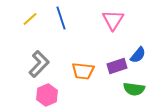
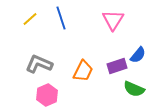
gray L-shape: rotated 112 degrees counterclockwise
orange trapezoid: rotated 70 degrees counterclockwise
green semicircle: rotated 15 degrees clockwise
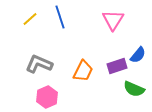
blue line: moved 1 px left, 1 px up
pink hexagon: moved 2 px down
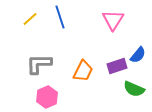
gray L-shape: rotated 24 degrees counterclockwise
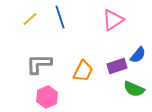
pink triangle: rotated 25 degrees clockwise
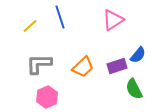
yellow line: moved 7 px down
orange trapezoid: moved 4 px up; rotated 20 degrees clockwise
green semicircle: rotated 40 degrees clockwise
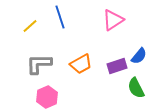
blue semicircle: moved 1 px right, 1 px down
orange trapezoid: moved 2 px left, 3 px up; rotated 15 degrees clockwise
green semicircle: moved 2 px right, 1 px up
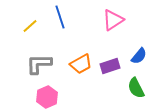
purple rectangle: moved 7 px left
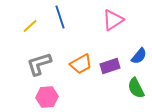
gray L-shape: rotated 16 degrees counterclockwise
pink hexagon: rotated 20 degrees clockwise
